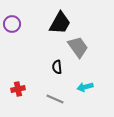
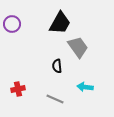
black semicircle: moved 1 px up
cyan arrow: rotated 21 degrees clockwise
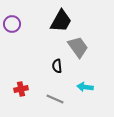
black trapezoid: moved 1 px right, 2 px up
red cross: moved 3 px right
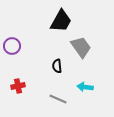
purple circle: moved 22 px down
gray trapezoid: moved 3 px right
red cross: moved 3 px left, 3 px up
gray line: moved 3 px right
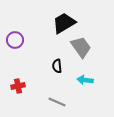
black trapezoid: moved 3 px right, 2 px down; rotated 150 degrees counterclockwise
purple circle: moved 3 px right, 6 px up
cyan arrow: moved 7 px up
gray line: moved 1 px left, 3 px down
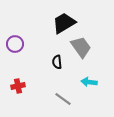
purple circle: moved 4 px down
black semicircle: moved 4 px up
cyan arrow: moved 4 px right, 2 px down
gray line: moved 6 px right, 3 px up; rotated 12 degrees clockwise
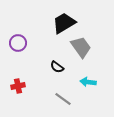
purple circle: moved 3 px right, 1 px up
black semicircle: moved 5 px down; rotated 48 degrees counterclockwise
cyan arrow: moved 1 px left
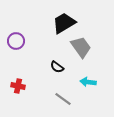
purple circle: moved 2 px left, 2 px up
red cross: rotated 24 degrees clockwise
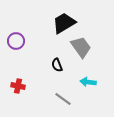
black semicircle: moved 2 px up; rotated 32 degrees clockwise
